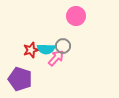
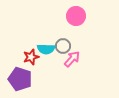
red star: moved 7 px down
pink arrow: moved 16 px right, 1 px down
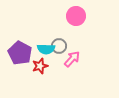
gray circle: moved 4 px left
red star: moved 9 px right, 9 px down
purple pentagon: moved 26 px up; rotated 10 degrees clockwise
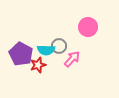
pink circle: moved 12 px right, 11 px down
cyan semicircle: moved 1 px down
purple pentagon: moved 1 px right, 1 px down
red star: moved 2 px left, 1 px up
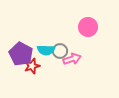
gray circle: moved 1 px right, 5 px down
pink arrow: rotated 30 degrees clockwise
red star: moved 6 px left, 1 px down
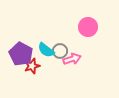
cyan semicircle: rotated 36 degrees clockwise
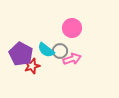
pink circle: moved 16 px left, 1 px down
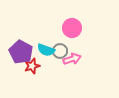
cyan semicircle: rotated 18 degrees counterclockwise
purple pentagon: moved 2 px up
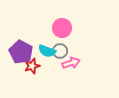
pink circle: moved 10 px left
cyan semicircle: moved 1 px right, 1 px down
pink arrow: moved 1 px left, 4 px down
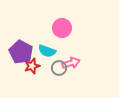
gray circle: moved 1 px left, 17 px down
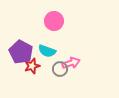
pink circle: moved 8 px left, 7 px up
gray circle: moved 1 px right, 1 px down
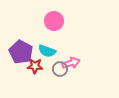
red star: moved 3 px right; rotated 21 degrees clockwise
